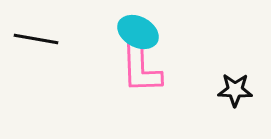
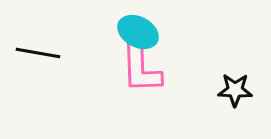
black line: moved 2 px right, 14 px down
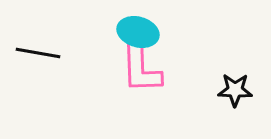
cyan ellipse: rotated 12 degrees counterclockwise
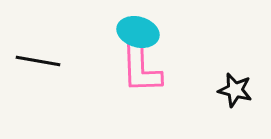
black line: moved 8 px down
black star: rotated 12 degrees clockwise
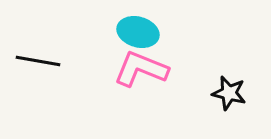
pink L-shape: rotated 114 degrees clockwise
black star: moved 6 px left, 3 px down
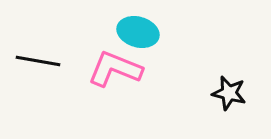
pink L-shape: moved 26 px left
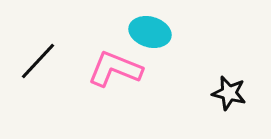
cyan ellipse: moved 12 px right
black line: rotated 57 degrees counterclockwise
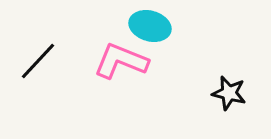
cyan ellipse: moved 6 px up
pink L-shape: moved 6 px right, 8 px up
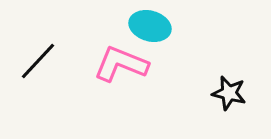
pink L-shape: moved 3 px down
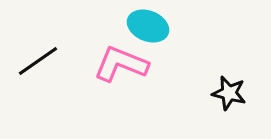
cyan ellipse: moved 2 px left; rotated 6 degrees clockwise
black line: rotated 12 degrees clockwise
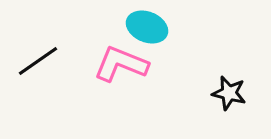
cyan ellipse: moved 1 px left, 1 px down
